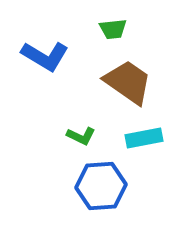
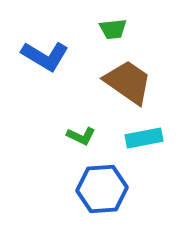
blue hexagon: moved 1 px right, 3 px down
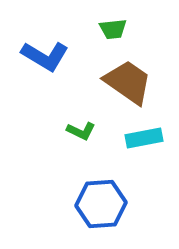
green L-shape: moved 5 px up
blue hexagon: moved 1 px left, 15 px down
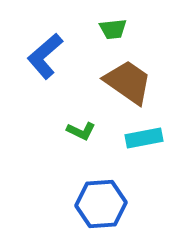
blue L-shape: rotated 108 degrees clockwise
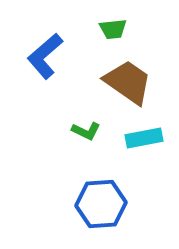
green L-shape: moved 5 px right
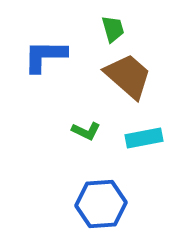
green trapezoid: rotated 100 degrees counterclockwise
blue L-shape: rotated 42 degrees clockwise
brown trapezoid: moved 6 px up; rotated 6 degrees clockwise
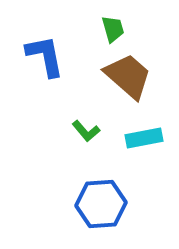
blue L-shape: rotated 78 degrees clockwise
green L-shape: rotated 24 degrees clockwise
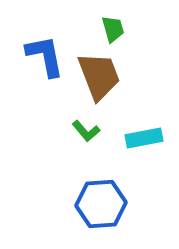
brown trapezoid: moved 29 px left; rotated 28 degrees clockwise
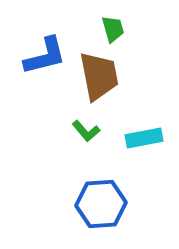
blue L-shape: rotated 87 degrees clockwise
brown trapezoid: rotated 10 degrees clockwise
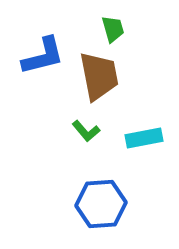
blue L-shape: moved 2 px left
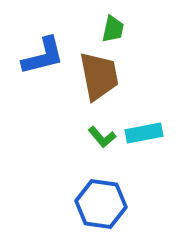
green trapezoid: rotated 28 degrees clockwise
green L-shape: moved 16 px right, 6 px down
cyan rectangle: moved 5 px up
blue hexagon: rotated 12 degrees clockwise
